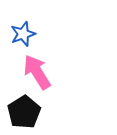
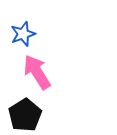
black pentagon: moved 1 px right, 3 px down
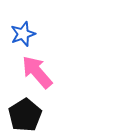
pink arrow: rotated 9 degrees counterclockwise
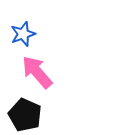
black pentagon: rotated 16 degrees counterclockwise
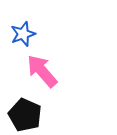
pink arrow: moved 5 px right, 1 px up
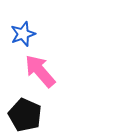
pink arrow: moved 2 px left
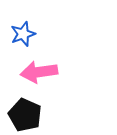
pink arrow: moved 1 px left, 1 px down; rotated 57 degrees counterclockwise
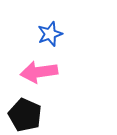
blue star: moved 27 px right
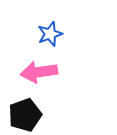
black pentagon: rotated 28 degrees clockwise
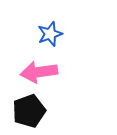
black pentagon: moved 4 px right, 4 px up
